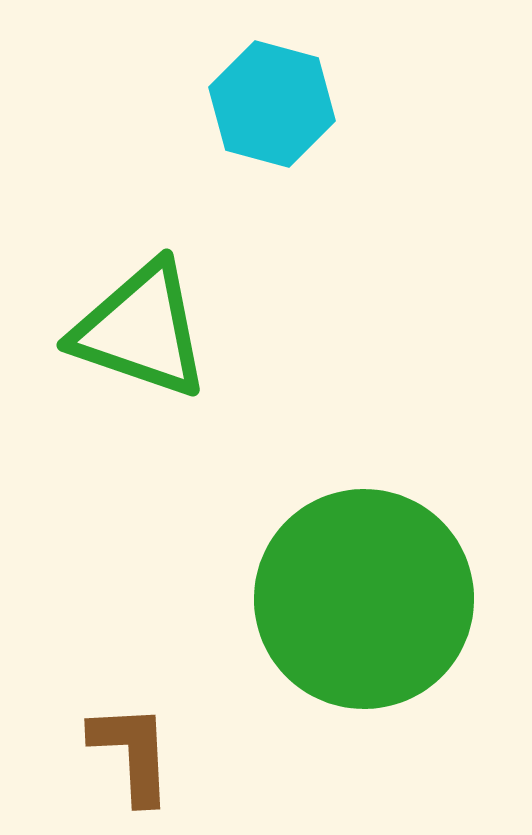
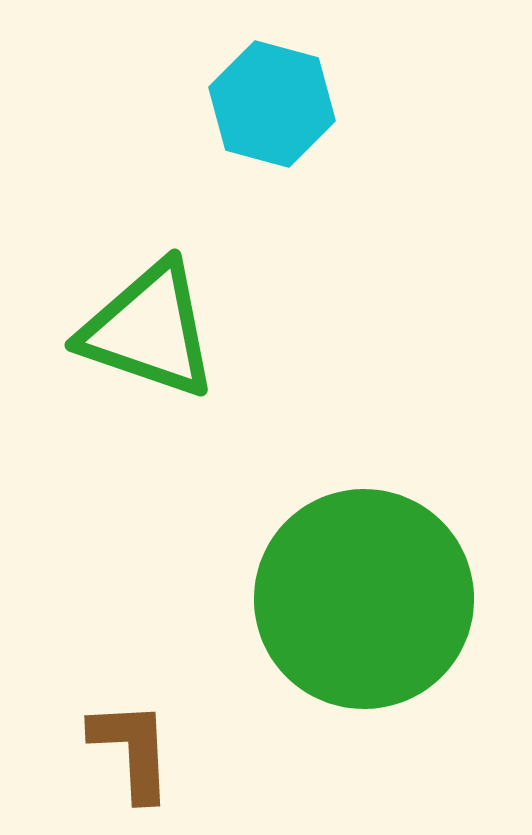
green triangle: moved 8 px right
brown L-shape: moved 3 px up
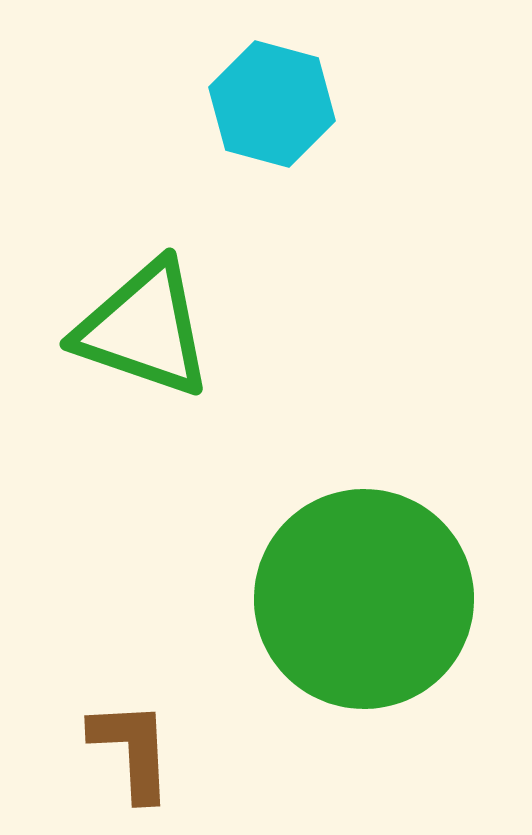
green triangle: moved 5 px left, 1 px up
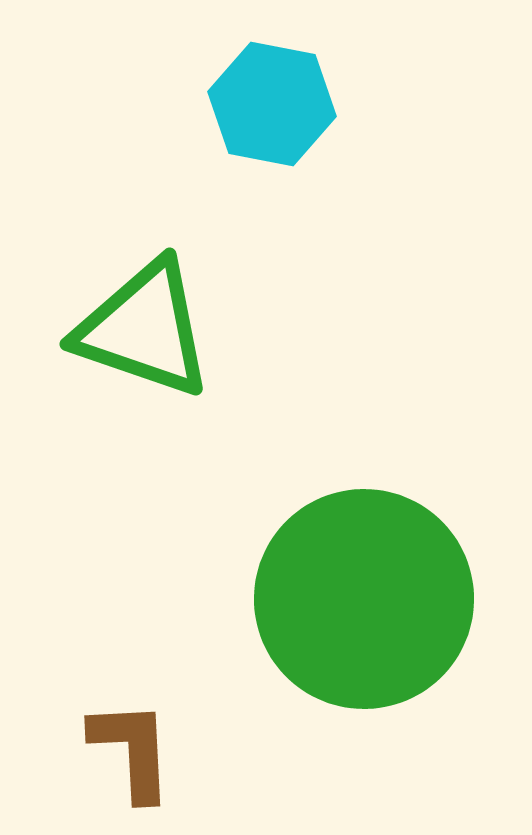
cyan hexagon: rotated 4 degrees counterclockwise
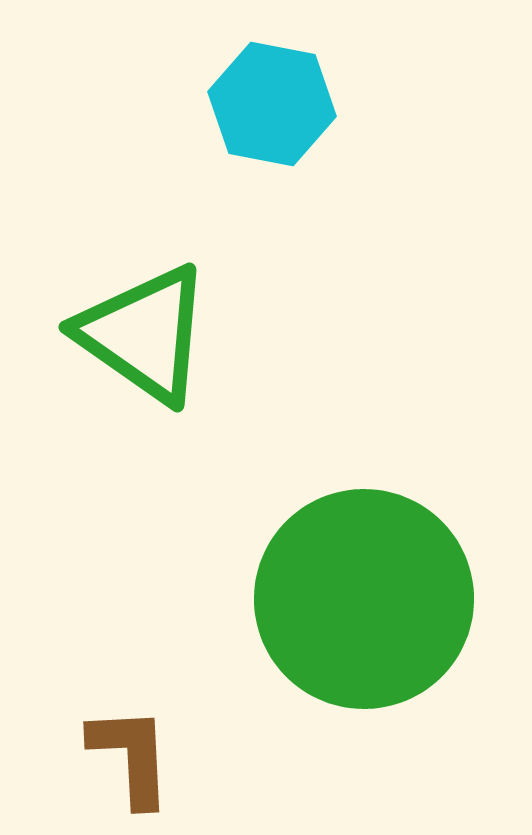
green triangle: moved 5 px down; rotated 16 degrees clockwise
brown L-shape: moved 1 px left, 6 px down
